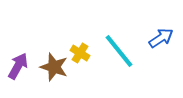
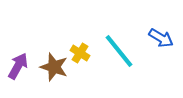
blue arrow: rotated 65 degrees clockwise
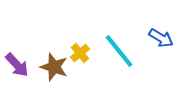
yellow cross: rotated 18 degrees clockwise
purple arrow: moved 1 px left, 1 px up; rotated 108 degrees clockwise
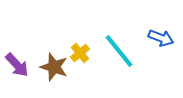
blue arrow: rotated 10 degrees counterclockwise
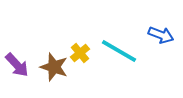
blue arrow: moved 3 px up
cyan line: rotated 21 degrees counterclockwise
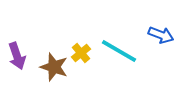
yellow cross: moved 1 px right
purple arrow: moved 9 px up; rotated 24 degrees clockwise
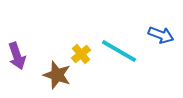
yellow cross: moved 1 px down
brown star: moved 3 px right, 8 px down
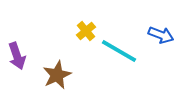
yellow cross: moved 5 px right, 23 px up
brown star: rotated 28 degrees clockwise
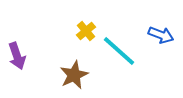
cyan line: rotated 12 degrees clockwise
brown star: moved 17 px right
